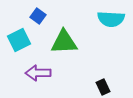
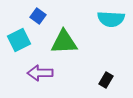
purple arrow: moved 2 px right
black rectangle: moved 3 px right, 7 px up; rotated 56 degrees clockwise
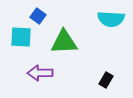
cyan square: moved 2 px right, 3 px up; rotated 30 degrees clockwise
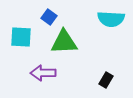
blue square: moved 11 px right, 1 px down
purple arrow: moved 3 px right
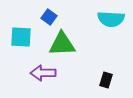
green triangle: moved 2 px left, 2 px down
black rectangle: rotated 14 degrees counterclockwise
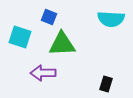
blue square: rotated 14 degrees counterclockwise
cyan square: moved 1 px left; rotated 15 degrees clockwise
black rectangle: moved 4 px down
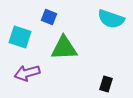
cyan semicircle: rotated 16 degrees clockwise
green triangle: moved 2 px right, 4 px down
purple arrow: moved 16 px left; rotated 15 degrees counterclockwise
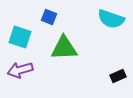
purple arrow: moved 7 px left, 3 px up
black rectangle: moved 12 px right, 8 px up; rotated 49 degrees clockwise
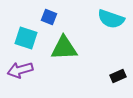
cyan square: moved 6 px right, 1 px down
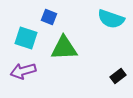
purple arrow: moved 3 px right, 1 px down
black rectangle: rotated 14 degrees counterclockwise
